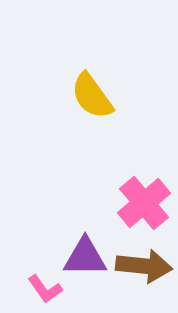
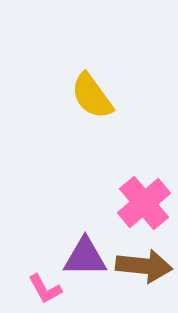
pink L-shape: rotated 6 degrees clockwise
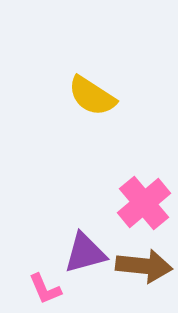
yellow semicircle: rotated 21 degrees counterclockwise
purple triangle: moved 4 px up; rotated 15 degrees counterclockwise
pink L-shape: rotated 6 degrees clockwise
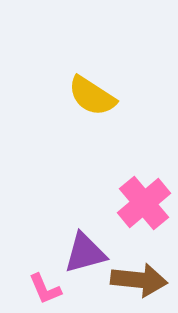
brown arrow: moved 5 px left, 14 px down
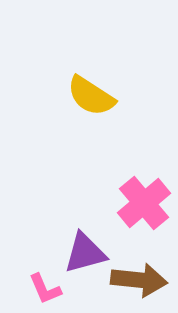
yellow semicircle: moved 1 px left
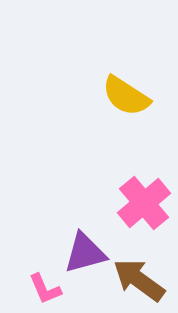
yellow semicircle: moved 35 px right
brown arrow: rotated 150 degrees counterclockwise
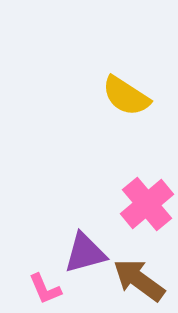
pink cross: moved 3 px right, 1 px down
